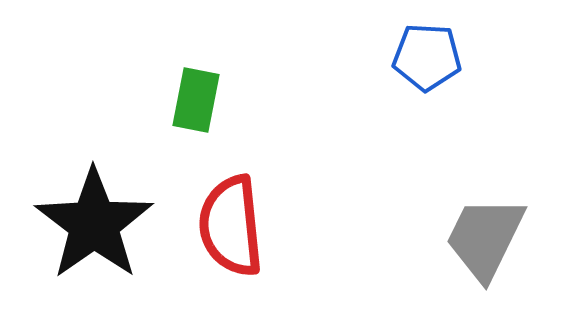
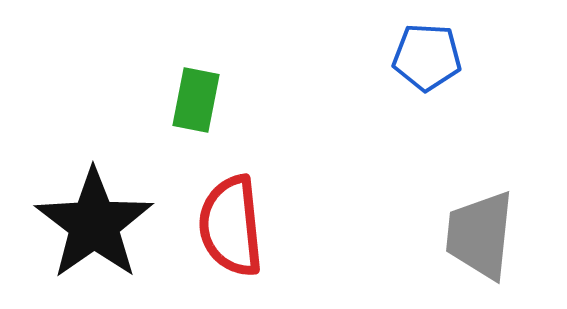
gray trapezoid: moved 5 px left, 3 px up; rotated 20 degrees counterclockwise
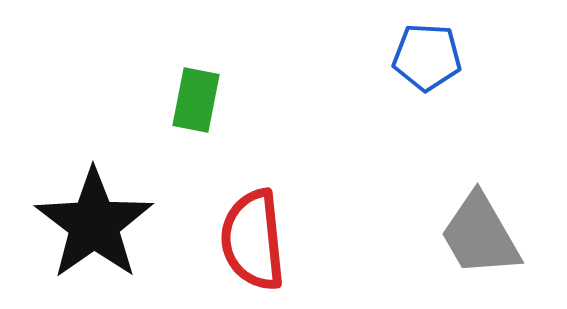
red semicircle: moved 22 px right, 14 px down
gray trapezoid: rotated 36 degrees counterclockwise
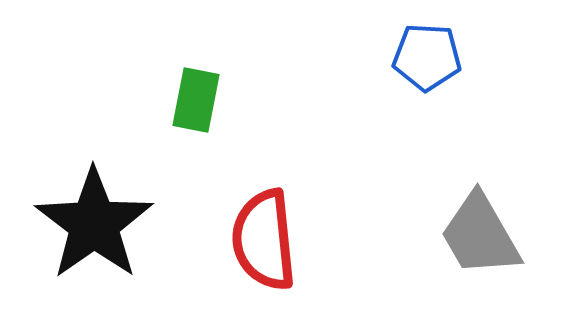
red semicircle: moved 11 px right
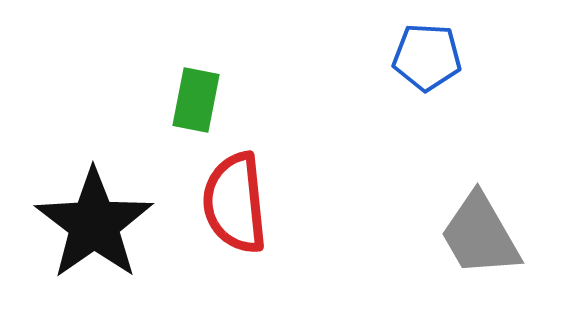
red semicircle: moved 29 px left, 37 px up
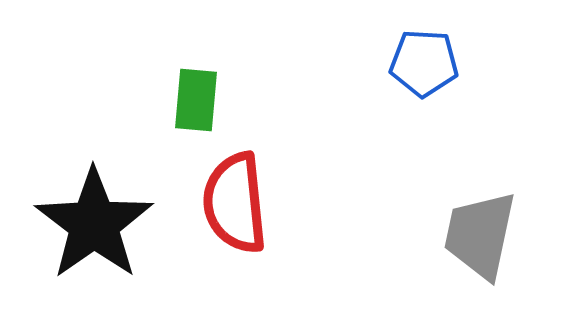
blue pentagon: moved 3 px left, 6 px down
green rectangle: rotated 6 degrees counterclockwise
gray trapezoid: rotated 42 degrees clockwise
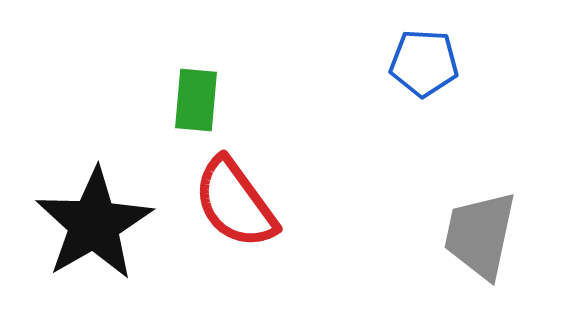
red semicircle: rotated 30 degrees counterclockwise
black star: rotated 5 degrees clockwise
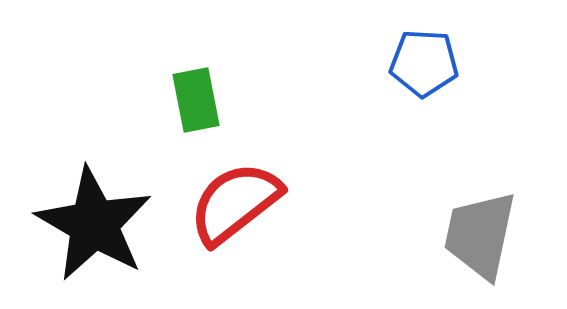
green rectangle: rotated 16 degrees counterclockwise
red semicircle: rotated 88 degrees clockwise
black star: rotated 12 degrees counterclockwise
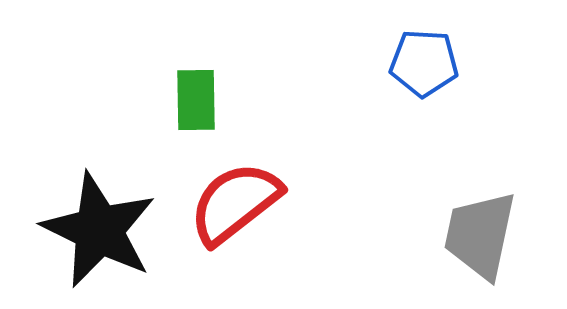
green rectangle: rotated 10 degrees clockwise
black star: moved 5 px right, 6 px down; rotated 4 degrees counterclockwise
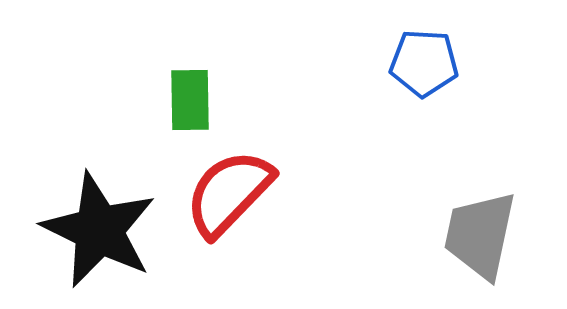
green rectangle: moved 6 px left
red semicircle: moved 6 px left, 10 px up; rotated 8 degrees counterclockwise
